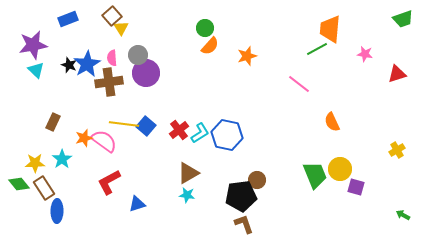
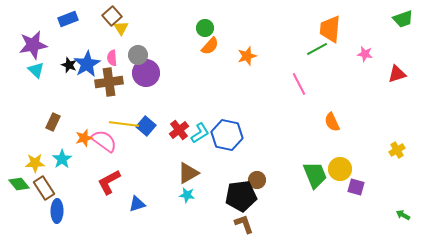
pink line at (299, 84): rotated 25 degrees clockwise
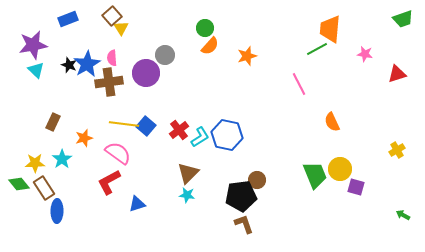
gray circle at (138, 55): moved 27 px right
cyan L-shape at (200, 133): moved 4 px down
pink semicircle at (104, 141): moved 14 px right, 12 px down
brown triangle at (188, 173): rotated 15 degrees counterclockwise
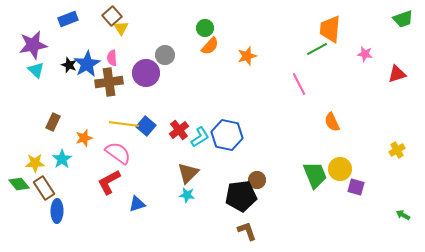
brown L-shape at (244, 224): moved 3 px right, 7 px down
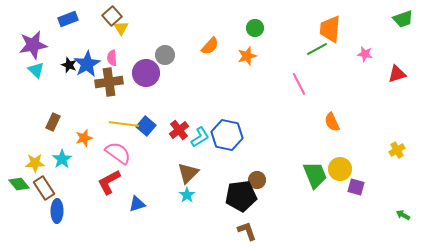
green circle at (205, 28): moved 50 px right
cyan star at (187, 195): rotated 28 degrees clockwise
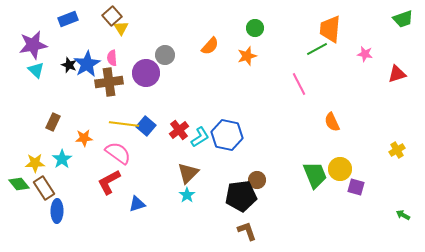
orange star at (84, 138): rotated 12 degrees clockwise
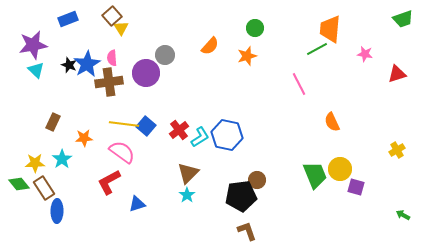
pink semicircle at (118, 153): moved 4 px right, 1 px up
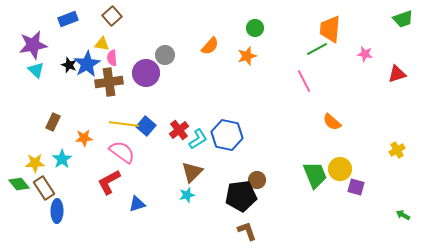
yellow triangle at (121, 28): moved 19 px left, 16 px down; rotated 49 degrees counterclockwise
pink line at (299, 84): moved 5 px right, 3 px up
orange semicircle at (332, 122): rotated 24 degrees counterclockwise
cyan L-shape at (200, 137): moved 2 px left, 2 px down
brown triangle at (188, 173): moved 4 px right, 1 px up
cyan star at (187, 195): rotated 21 degrees clockwise
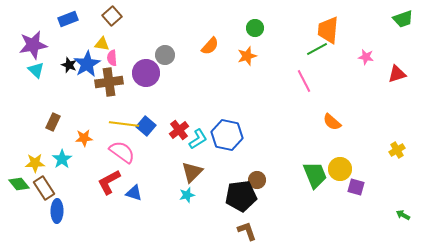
orange trapezoid at (330, 29): moved 2 px left, 1 px down
pink star at (365, 54): moved 1 px right, 3 px down
blue triangle at (137, 204): moved 3 px left, 11 px up; rotated 36 degrees clockwise
